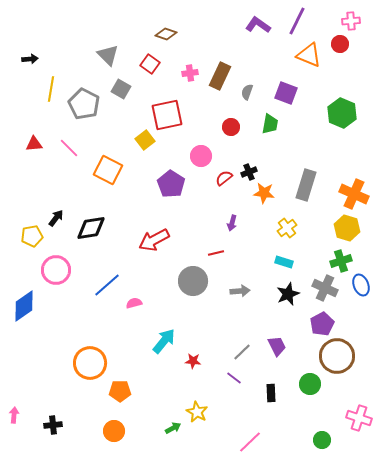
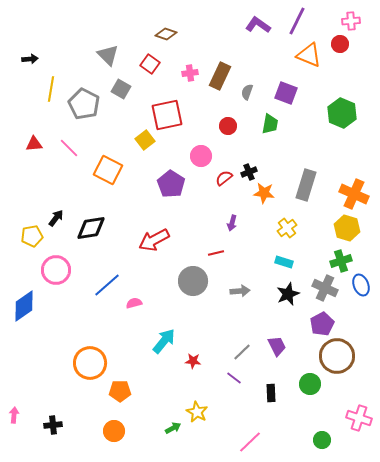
red circle at (231, 127): moved 3 px left, 1 px up
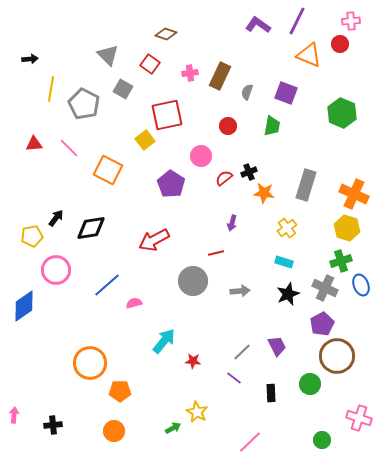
gray square at (121, 89): moved 2 px right
green trapezoid at (270, 124): moved 2 px right, 2 px down
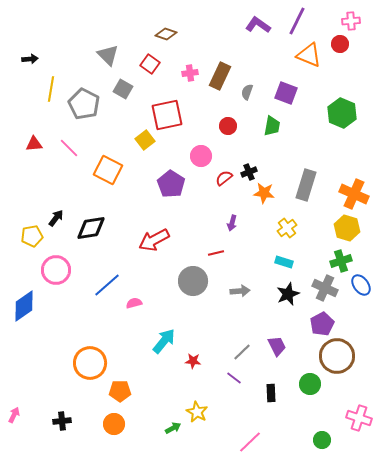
blue ellipse at (361, 285): rotated 15 degrees counterclockwise
pink arrow at (14, 415): rotated 21 degrees clockwise
black cross at (53, 425): moved 9 px right, 4 px up
orange circle at (114, 431): moved 7 px up
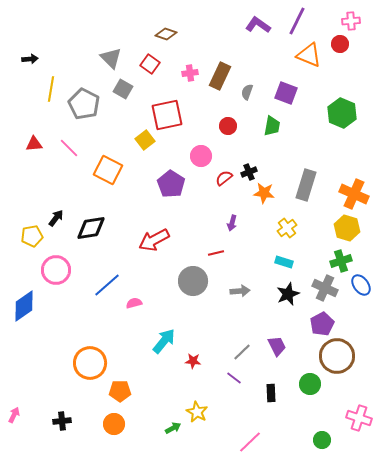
gray triangle at (108, 55): moved 3 px right, 3 px down
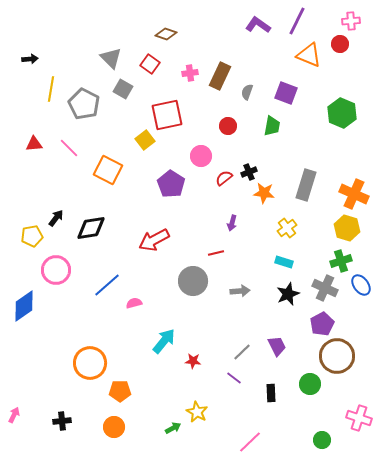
orange circle at (114, 424): moved 3 px down
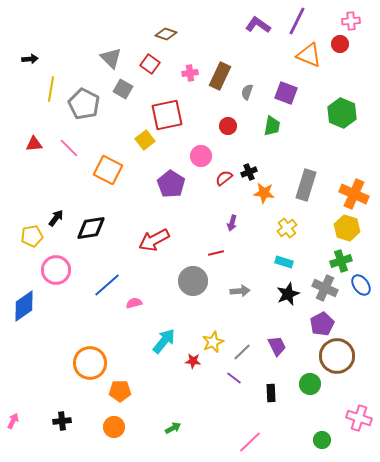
yellow star at (197, 412): moved 16 px right, 70 px up; rotated 20 degrees clockwise
pink arrow at (14, 415): moved 1 px left, 6 px down
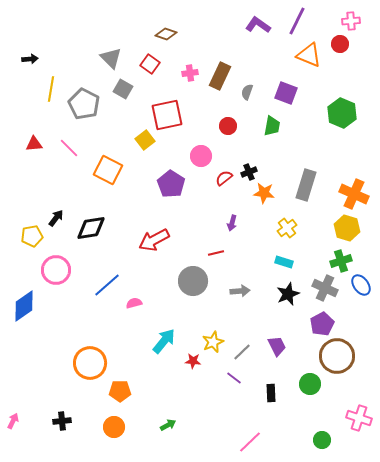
green arrow at (173, 428): moved 5 px left, 3 px up
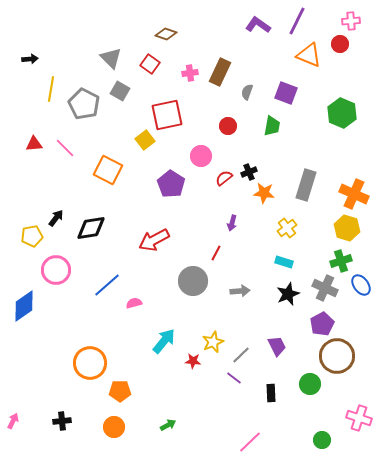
brown rectangle at (220, 76): moved 4 px up
gray square at (123, 89): moved 3 px left, 2 px down
pink line at (69, 148): moved 4 px left
red line at (216, 253): rotated 49 degrees counterclockwise
gray line at (242, 352): moved 1 px left, 3 px down
